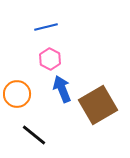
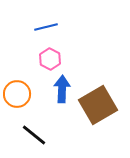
blue arrow: rotated 24 degrees clockwise
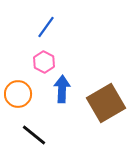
blue line: rotated 40 degrees counterclockwise
pink hexagon: moved 6 px left, 3 px down
orange circle: moved 1 px right
brown square: moved 8 px right, 2 px up
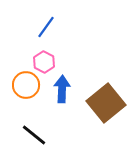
orange circle: moved 8 px right, 9 px up
brown square: rotated 9 degrees counterclockwise
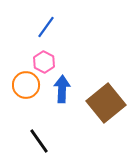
black line: moved 5 px right, 6 px down; rotated 16 degrees clockwise
